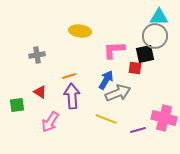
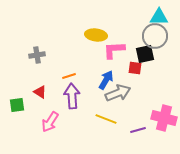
yellow ellipse: moved 16 px right, 4 px down
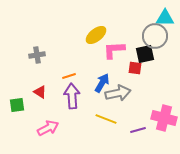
cyan triangle: moved 6 px right, 1 px down
yellow ellipse: rotated 45 degrees counterclockwise
blue arrow: moved 4 px left, 3 px down
gray arrow: rotated 10 degrees clockwise
pink arrow: moved 2 px left, 6 px down; rotated 150 degrees counterclockwise
